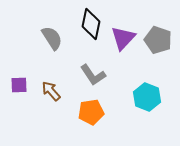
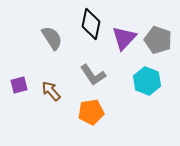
purple triangle: moved 1 px right
purple square: rotated 12 degrees counterclockwise
cyan hexagon: moved 16 px up
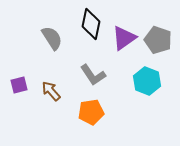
purple triangle: rotated 12 degrees clockwise
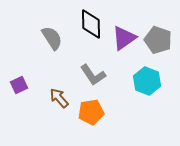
black diamond: rotated 12 degrees counterclockwise
purple square: rotated 12 degrees counterclockwise
brown arrow: moved 8 px right, 7 px down
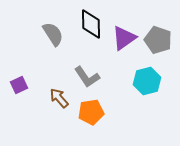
gray semicircle: moved 1 px right, 4 px up
gray L-shape: moved 6 px left, 2 px down
cyan hexagon: rotated 24 degrees clockwise
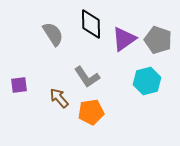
purple triangle: moved 1 px down
purple square: rotated 18 degrees clockwise
